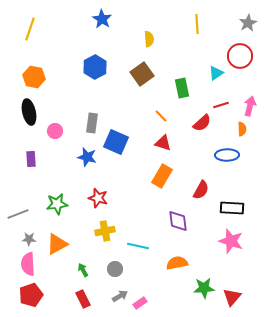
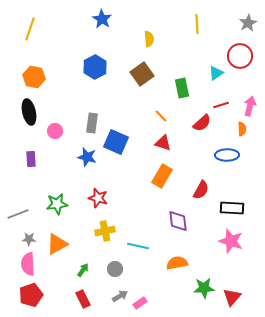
green arrow at (83, 270): rotated 64 degrees clockwise
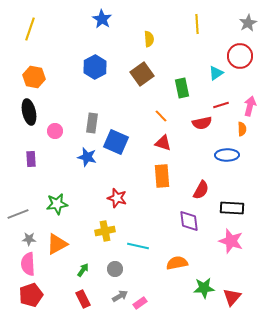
red semicircle at (202, 123): rotated 30 degrees clockwise
orange rectangle at (162, 176): rotated 35 degrees counterclockwise
red star at (98, 198): moved 19 px right
purple diamond at (178, 221): moved 11 px right
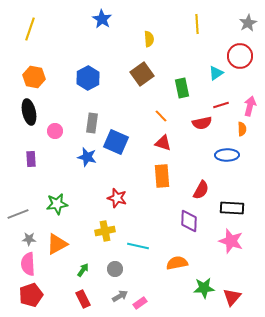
blue hexagon at (95, 67): moved 7 px left, 11 px down
purple diamond at (189, 221): rotated 10 degrees clockwise
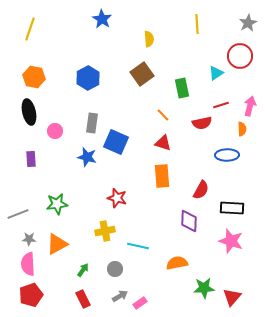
orange line at (161, 116): moved 2 px right, 1 px up
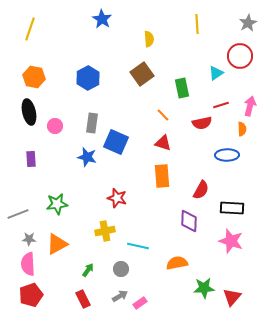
pink circle at (55, 131): moved 5 px up
gray circle at (115, 269): moved 6 px right
green arrow at (83, 270): moved 5 px right
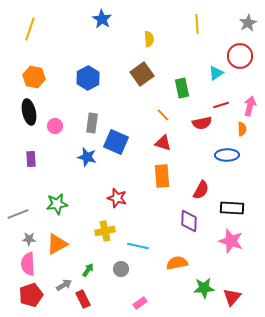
gray arrow at (120, 296): moved 56 px left, 11 px up
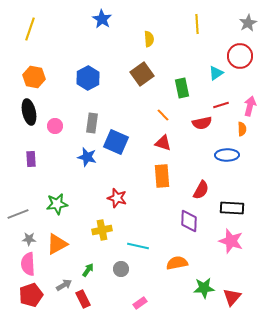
yellow cross at (105, 231): moved 3 px left, 1 px up
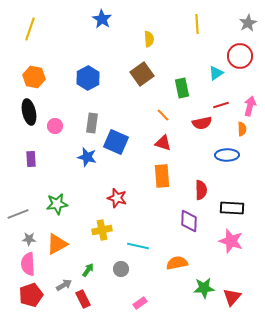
red semicircle at (201, 190): rotated 30 degrees counterclockwise
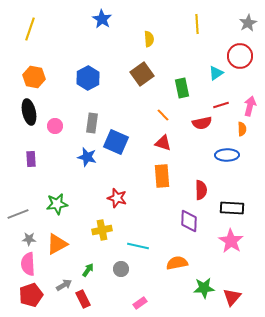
pink star at (231, 241): rotated 15 degrees clockwise
